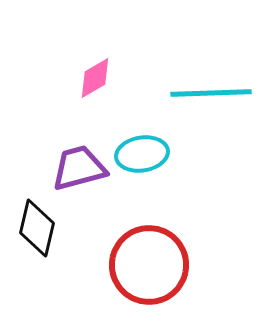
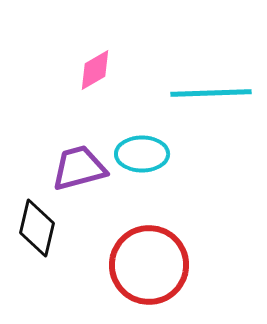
pink diamond: moved 8 px up
cyan ellipse: rotated 9 degrees clockwise
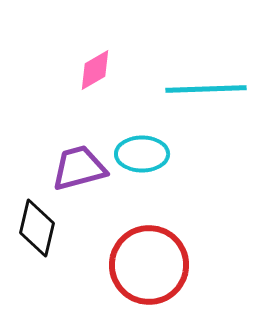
cyan line: moved 5 px left, 4 px up
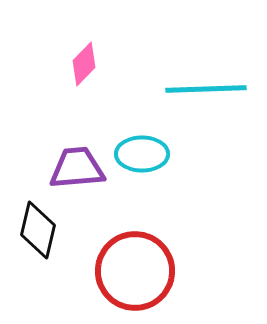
pink diamond: moved 11 px left, 6 px up; rotated 15 degrees counterclockwise
purple trapezoid: moved 2 px left; rotated 10 degrees clockwise
black diamond: moved 1 px right, 2 px down
red circle: moved 14 px left, 6 px down
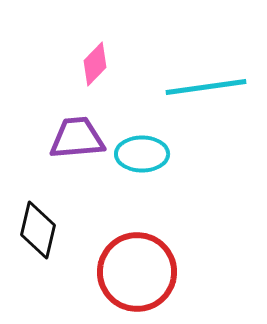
pink diamond: moved 11 px right
cyan line: moved 2 px up; rotated 6 degrees counterclockwise
purple trapezoid: moved 30 px up
red circle: moved 2 px right, 1 px down
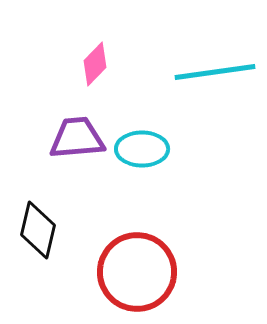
cyan line: moved 9 px right, 15 px up
cyan ellipse: moved 5 px up
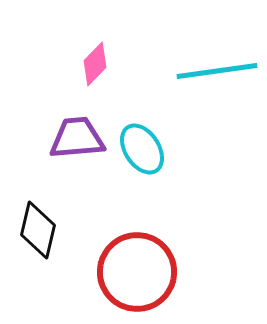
cyan line: moved 2 px right, 1 px up
cyan ellipse: rotated 57 degrees clockwise
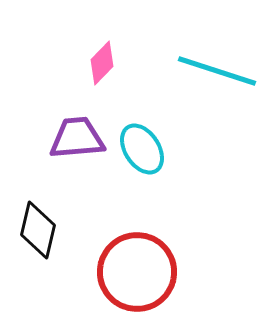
pink diamond: moved 7 px right, 1 px up
cyan line: rotated 26 degrees clockwise
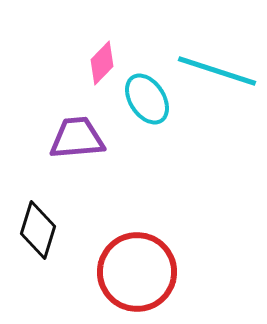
cyan ellipse: moved 5 px right, 50 px up
black diamond: rotated 4 degrees clockwise
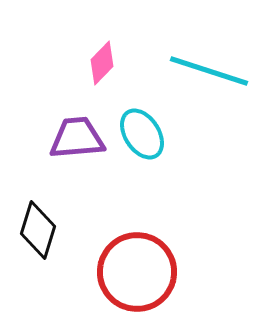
cyan line: moved 8 px left
cyan ellipse: moved 5 px left, 35 px down
